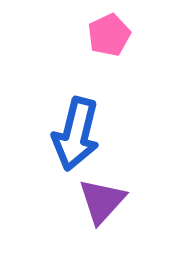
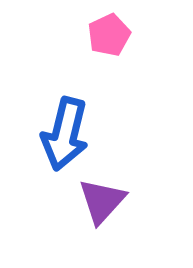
blue arrow: moved 11 px left
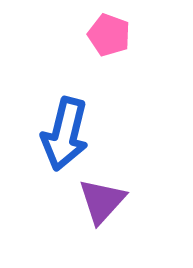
pink pentagon: rotated 27 degrees counterclockwise
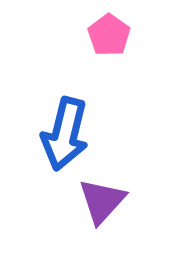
pink pentagon: rotated 15 degrees clockwise
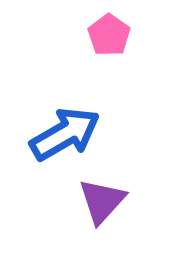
blue arrow: rotated 134 degrees counterclockwise
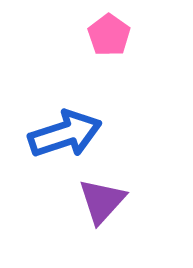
blue arrow: rotated 12 degrees clockwise
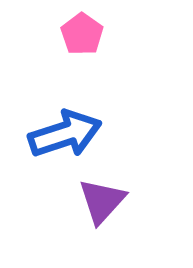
pink pentagon: moved 27 px left, 1 px up
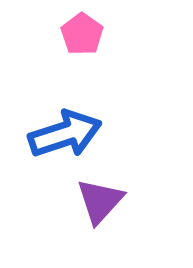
purple triangle: moved 2 px left
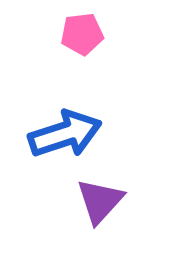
pink pentagon: rotated 30 degrees clockwise
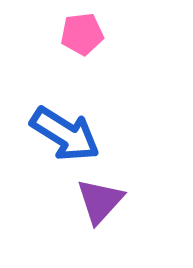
blue arrow: rotated 50 degrees clockwise
